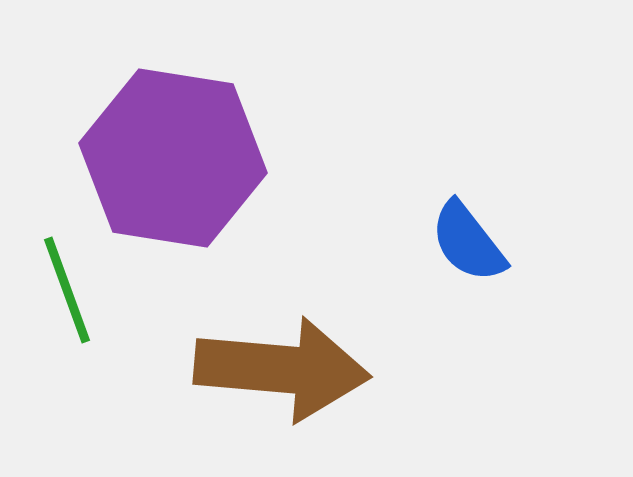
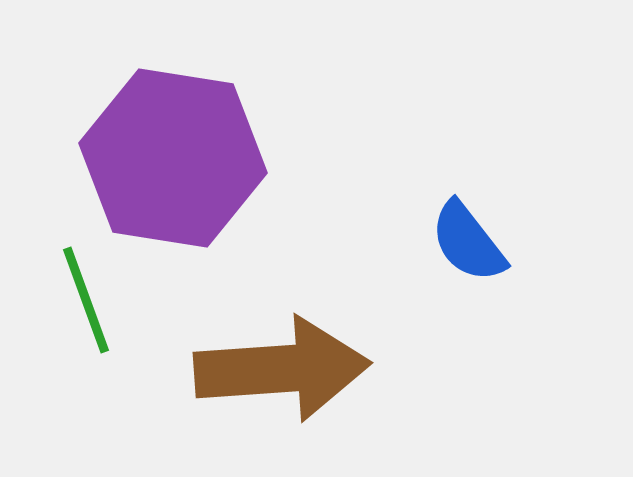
green line: moved 19 px right, 10 px down
brown arrow: rotated 9 degrees counterclockwise
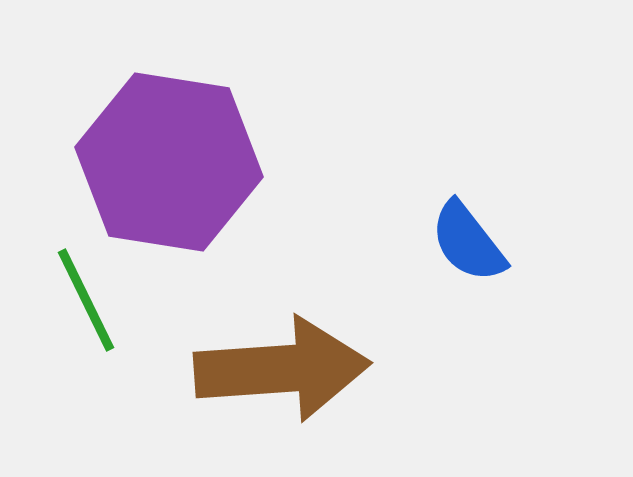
purple hexagon: moved 4 px left, 4 px down
green line: rotated 6 degrees counterclockwise
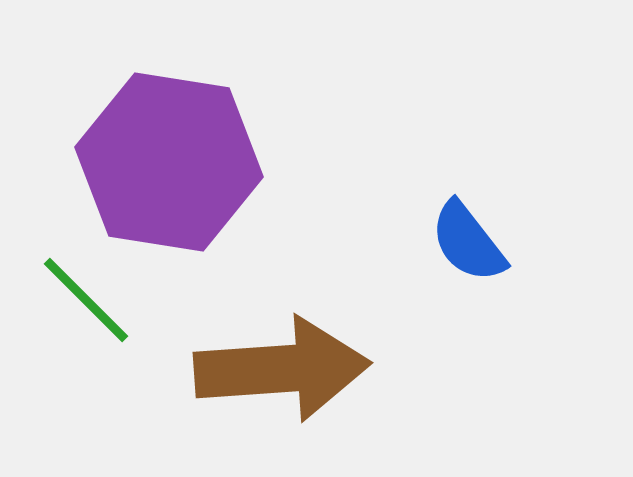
green line: rotated 19 degrees counterclockwise
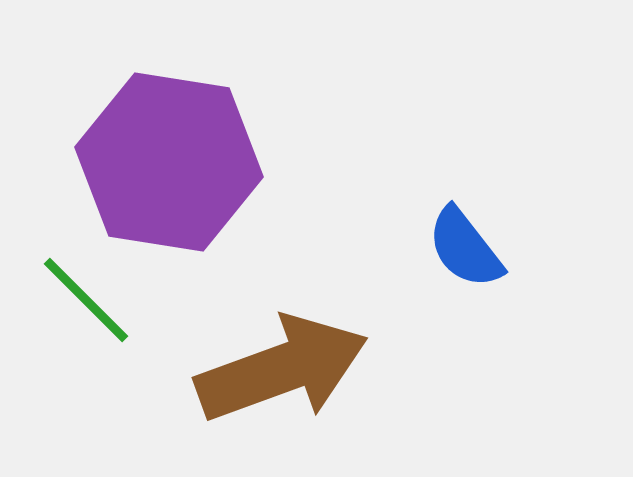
blue semicircle: moved 3 px left, 6 px down
brown arrow: rotated 16 degrees counterclockwise
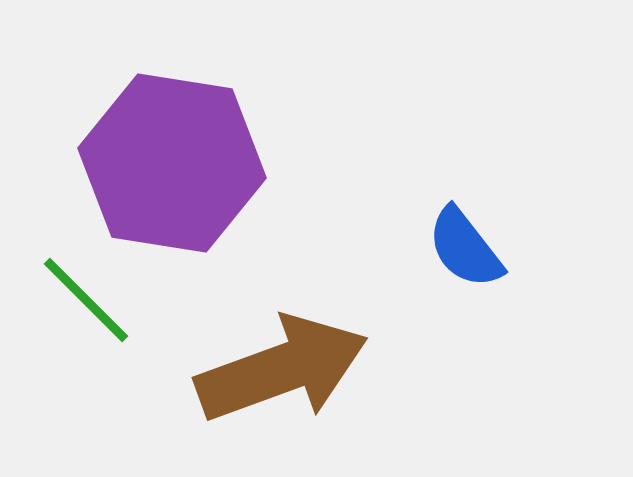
purple hexagon: moved 3 px right, 1 px down
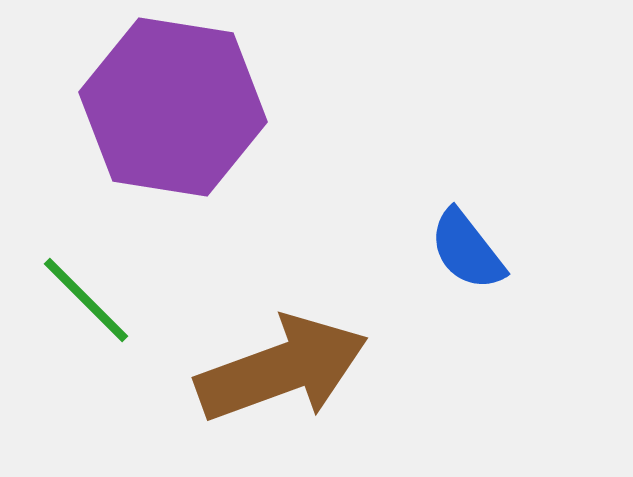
purple hexagon: moved 1 px right, 56 px up
blue semicircle: moved 2 px right, 2 px down
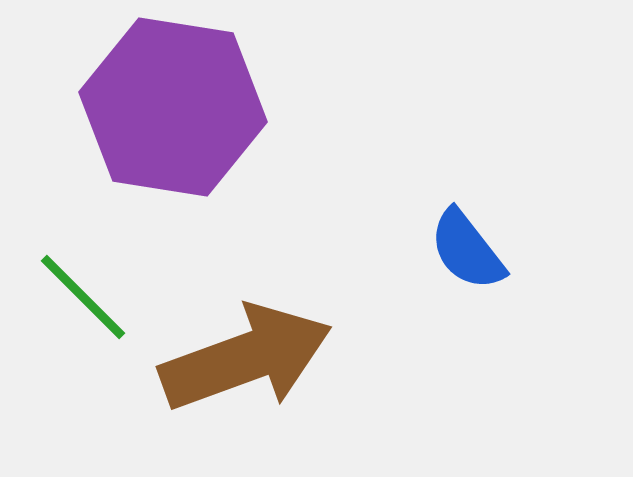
green line: moved 3 px left, 3 px up
brown arrow: moved 36 px left, 11 px up
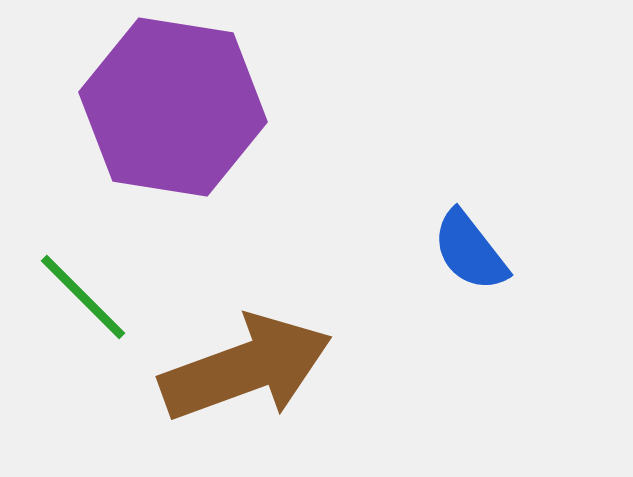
blue semicircle: moved 3 px right, 1 px down
brown arrow: moved 10 px down
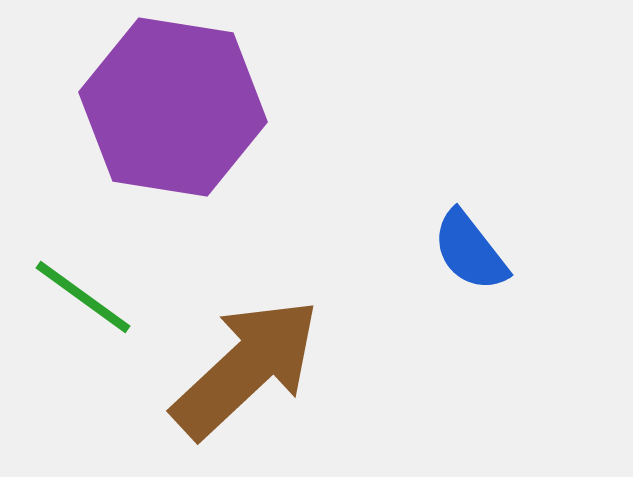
green line: rotated 9 degrees counterclockwise
brown arrow: rotated 23 degrees counterclockwise
